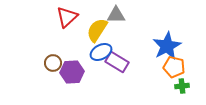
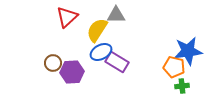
blue star: moved 21 px right, 5 px down; rotated 20 degrees clockwise
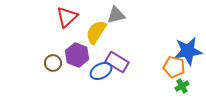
gray triangle: rotated 12 degrees counterclockwise
yellow semicircle: moved 1 px left, 2 px down
blue ellipse: moved 19 px down
purple hexagon: moved 5 px right, 17 px up; rotated 25 degrees clockwise
green cross: rotated 24 degrees counterclockwise
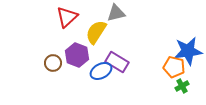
gray triangle: moved 2 px up
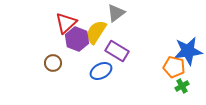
gray triangle: rotated 24 degrees counterclockwise
red triangle: moved 1 px left, 6 px down
purple hexagon: moved 16 px up
purple rectangle: moved 11 px up
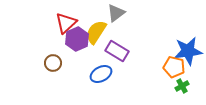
purple hexagon: rotated 15 degrees clockwise
blue ellipse: moved 3 px down
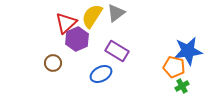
yellow semicircle: moved 4 px left, 16 px up
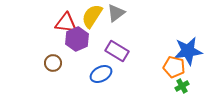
red triangle: rotated 50 degrees clockwise
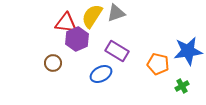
gray triangle: rotated 18 degrees clockwise
orange pentagon: moved 16 px left, 3 px up
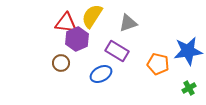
gray triangle: moved 12 px right, 10 px down
brown circle: moved 8 px right
green cross: moved 7 px right, 2 px down
